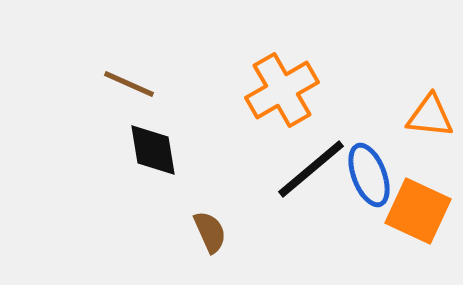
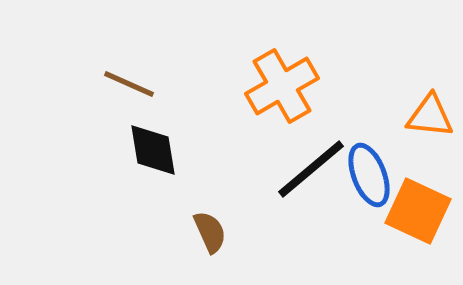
orange cross: moved 4 px up
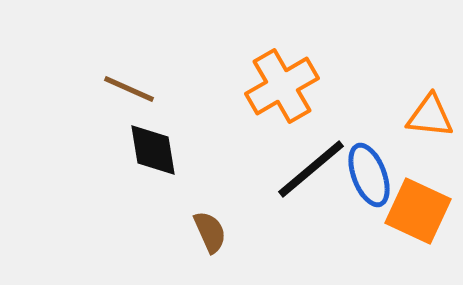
brown line: moved 5 px down
